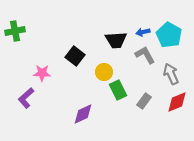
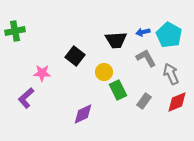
gray L-shape: moved 1 px right, 3 px down
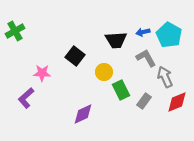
green cross: rotated 18 degrees counterclockwise
gray arrow: moved 6 px left, 3 px down
green rectangle: moved 3 px right
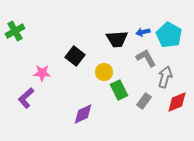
black trapezoid: moved 1 px right, 1 px up
gray arrow: rotated 40 degrees clockwise
green rectangle: moved 2 px left
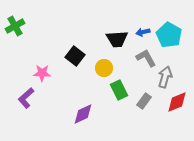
green cross: moved 5 px up
yellow circle: moved 4 px up
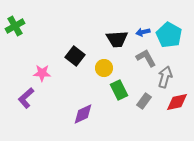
red diamond: rotated 10 degrees clockwise
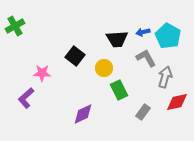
cyan pentagon: moved 1 px left, 1 px down
gray rectangle: moved 1 px left, 11 px down
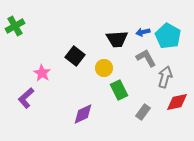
pink star: rotated 30 degrees clockwise
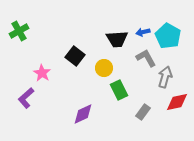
green cross: moved 4 px right, 5 px down
